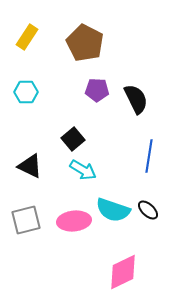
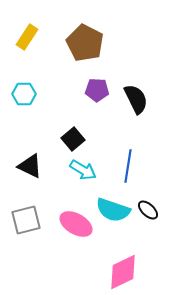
cyan hexagon: moved 2 px left, 2 px down
blue line: moved 21 px left, 10 px down
pink ellipse: moved 2 px right, 3 px down; rotated 36 degrees clockwise
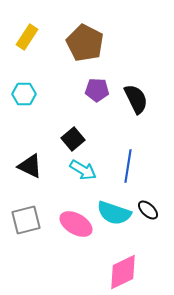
cyan semicircle: moved 1 px right, 3 px down
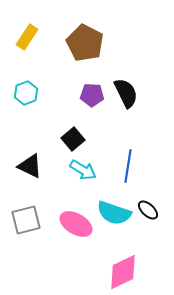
purple pentagon: moved 5 px left, 5 px down
cyan hexagon: moved 2 px right, 1 px up; rotated 20 degrees counterclockwise
black semicircle: moved 10 px left, 6 px up
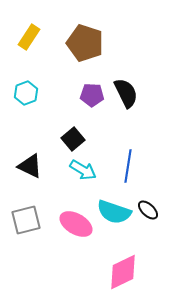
yellow rectangle: moved 2 px right
brown pentagon: rotated 9 degrees counterclockwise
cyan semicircle: moved 1 px up
